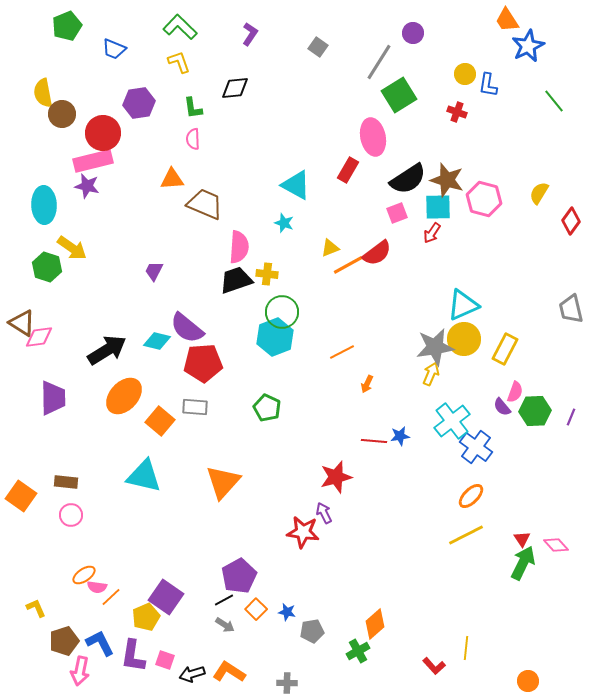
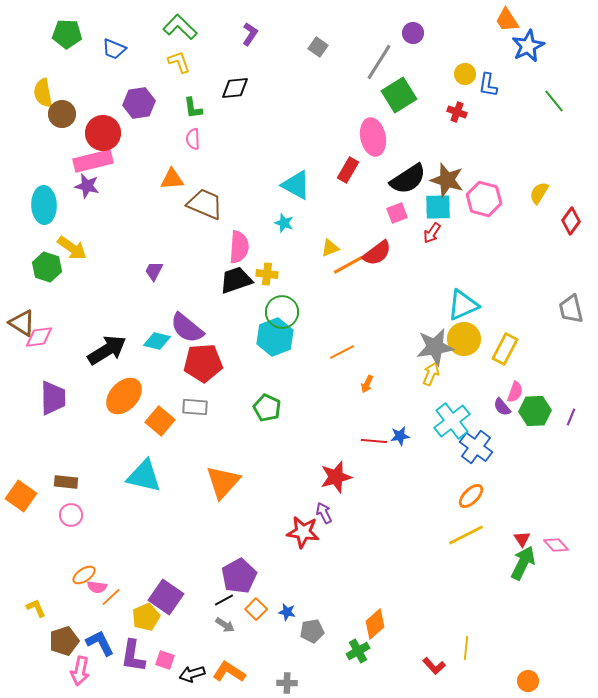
green pentagon at (67, 26): moved 8 px down; rotated 24 degrees clockwise
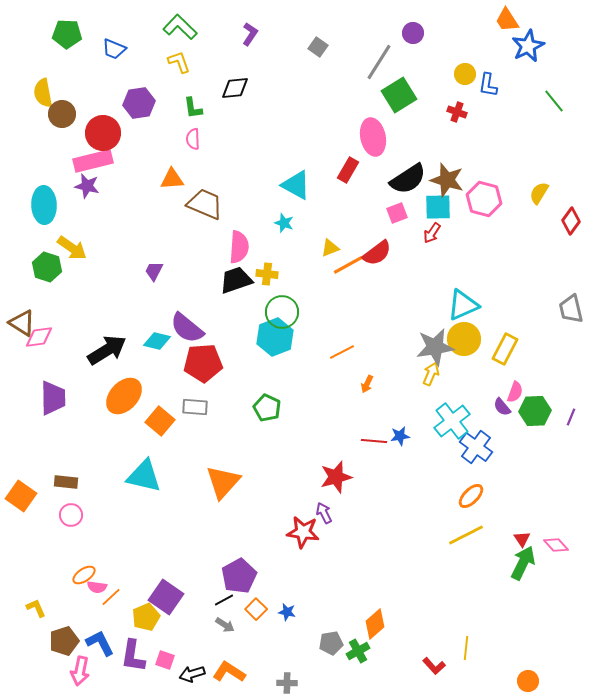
gray pentagon at (312, 631): moved 19 px right, 12 px down
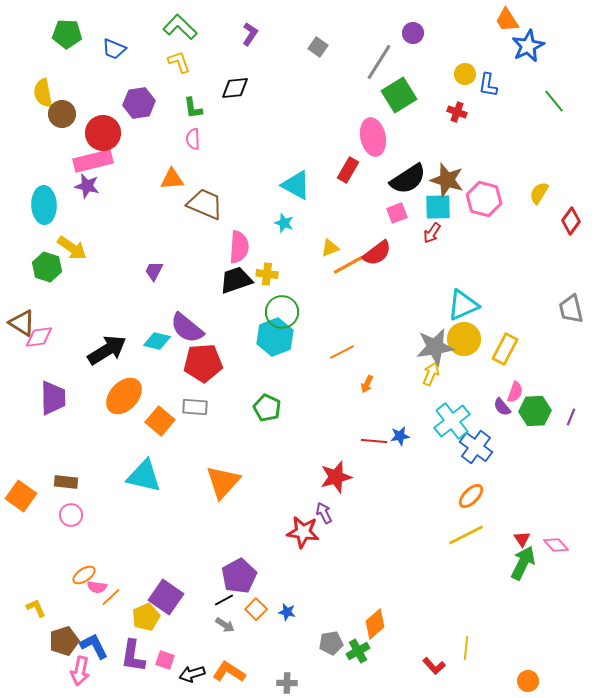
blue L-shape at (100, 643): moved 6 px left, 3 px down
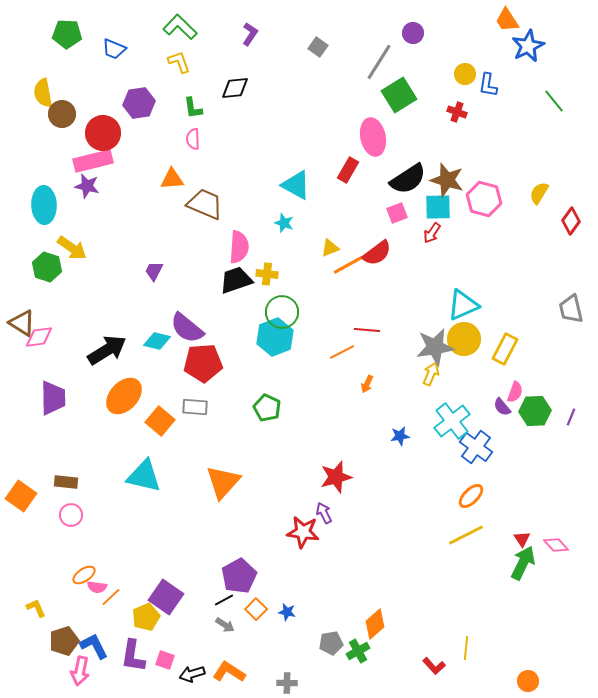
red line at (374, 441): moved 7 px left, 111 px up
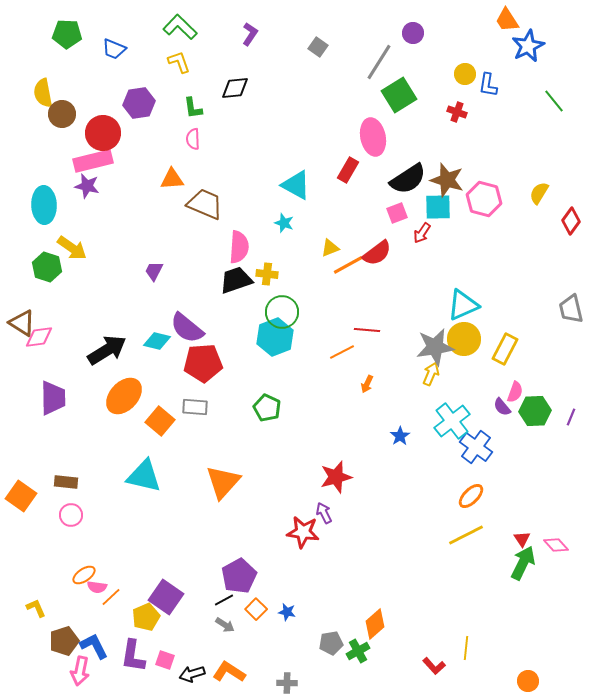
red arrow at (432, 233): moved 10 px left
blue star at (400, 436): rotated 24 degrees counterclockwise
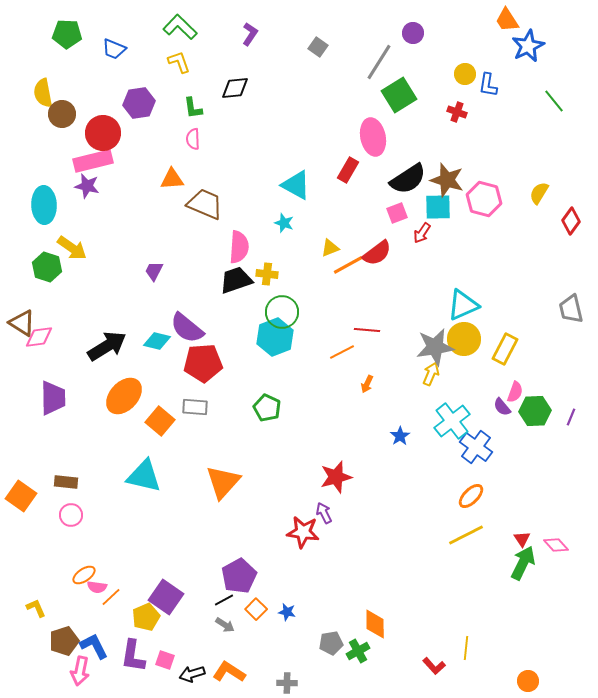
black arrow at (107, 350): moved 4 px up
orange diamond at (375, 624): rotated 48 degrees counterclockwise
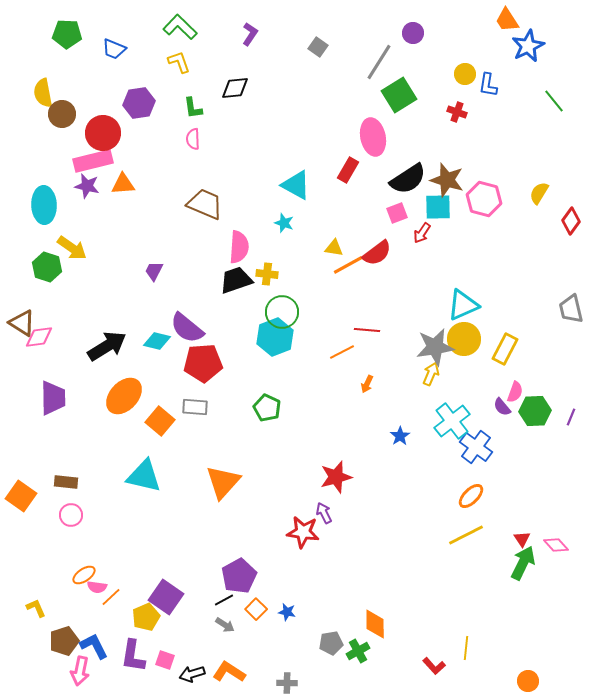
orange triangle at (172, 179): moved 49 px left, 5 px down
yellow triangle at (330, 248): moved 4 px right; rotated 30 degrees clockwise
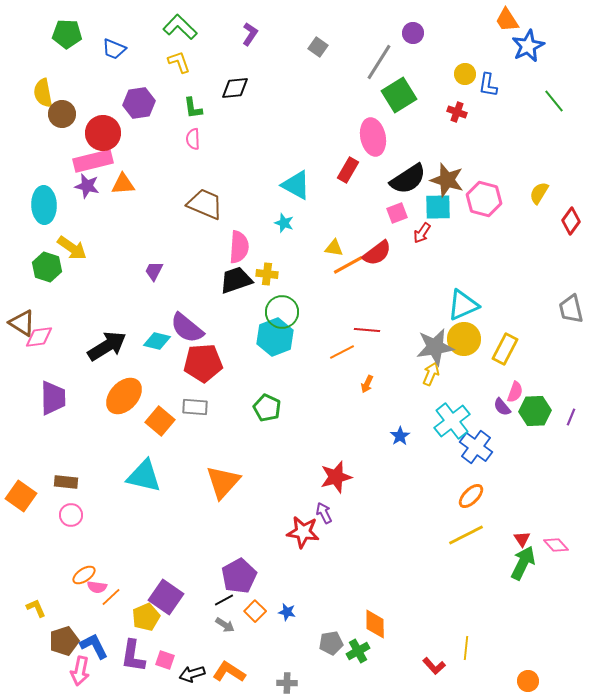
orange square at (256, 609): moved 1 px left, 2 px down
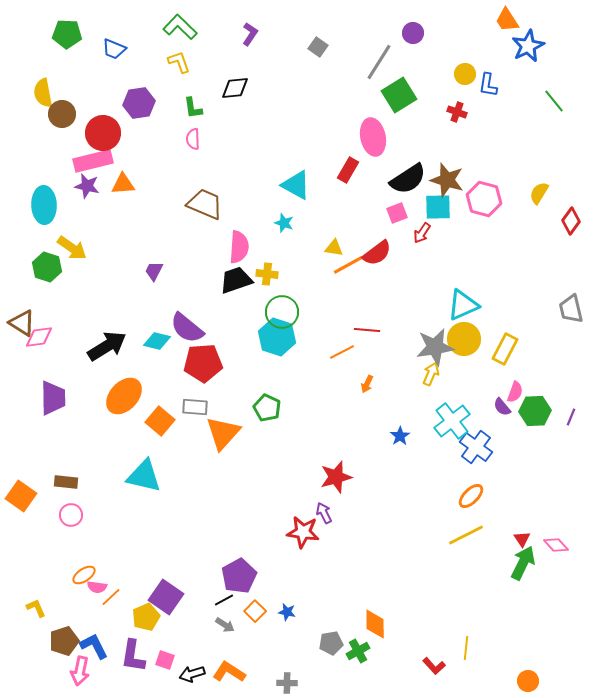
cyan hexagon at (275, 337): moved 2 px right; rotated 21 degrees counterclockwise
orange triangle at (223, 482): moved 49 px up
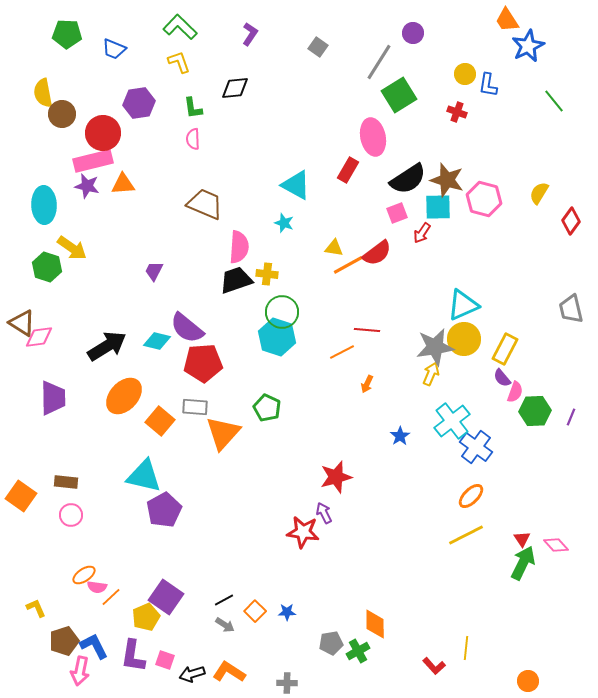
purple semicircle at (502, 407): moved 29 px up
purple pentagon at (239, 576): moved 75 px left, 66 px up
blue star at (287, 612): rotated 12 degrees counterclockwise
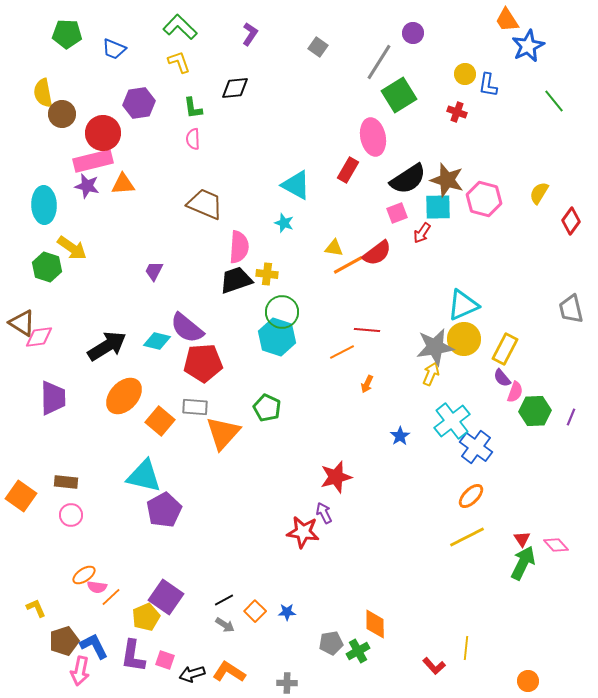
yellow line at (466, 535): moved 1 px right, 2 px down
